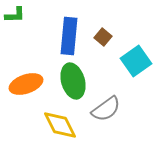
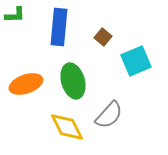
blue rectangle: moved 10 px left, 9 px up
cyan square: rotated 12 degrees clockwise
gray semicircle: moved 3 px right, 6 px down; rotated 12 degrees counterclockwise
yellow diamond: moved 7 px right, 2 px down
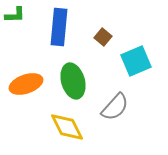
gray semicircle: moved 6 px right, 8 px up
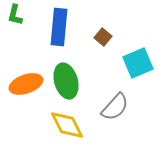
green L-shape: rotated 105 degrees clockwise
cyan square: moved 2 px right, 2 px down
green ellipse: moved 7 px left
yellow diamond: moved 2 px up
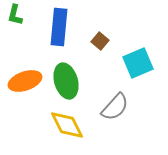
brown square: moved 3 px left, 4 px down
orange ellipse: moved 1 px left, 3 px up
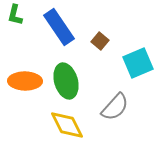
blue rectangle: rotated 39 degrees counterclockwise
orange ellipse: rotated 20 degrees clockwise
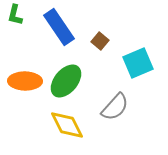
green ellipse: rotated 56 degrees clockwise
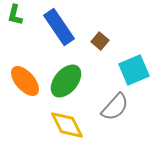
cyan square: moved 4 px left, 7 px down
orange ellipse: rotated 48 degrees clockwise
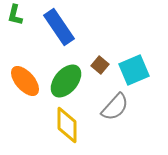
brown square: moved 24 px down
yellow diamond: rotated 27 degrees clockwise
